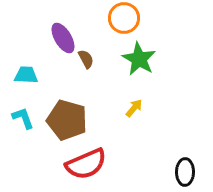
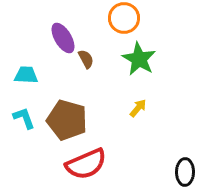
yellow arrow: moved 4 px right
cyan L-shape: moved 1 px right
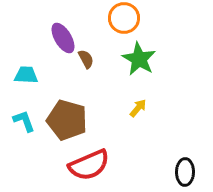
cyan L-shape: moved 3 px down
red semicircle: moved 3 px right, 1 px down
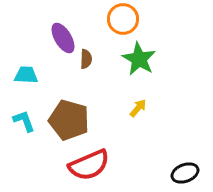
orange circle: moved 1 px left, 1 px down
brown semicircle: rotated 30 degrees clockwise
brown pentagon: moved 2 px right
black ellipse: moved 1 px down; rotated 68 degrees clockwise
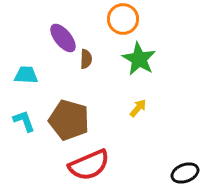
purple ellipse: rotated 8 degrees counterclockwise
